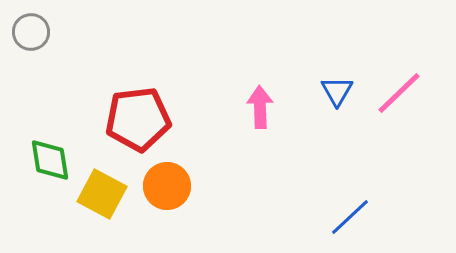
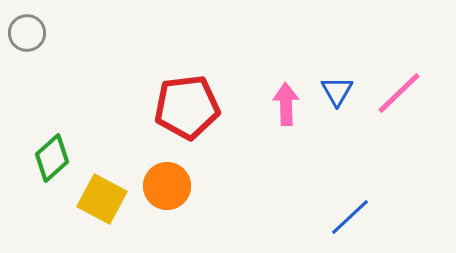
gray circle: moved 4 px left, 1 px down
pink arrow: moved 26 px right, 3 px up
red pentagon: moved 49 px right, 12 px up
green diamond: moved 2 px right, 2 px up; rotated 57 degrees clockwise
yellow square: moved 5 px down
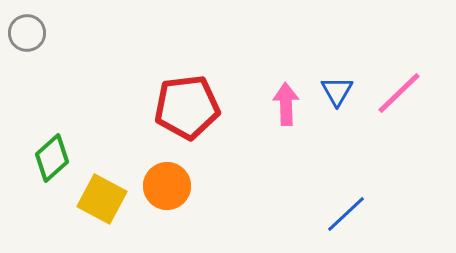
blue line: moved 4 px left, 3 px up
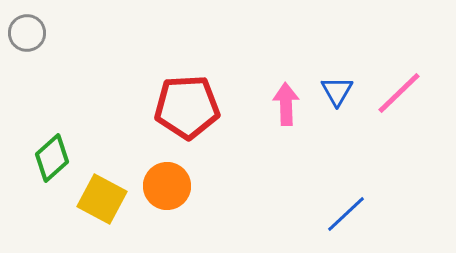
red pentagon: rotated 4 degrees clockwise
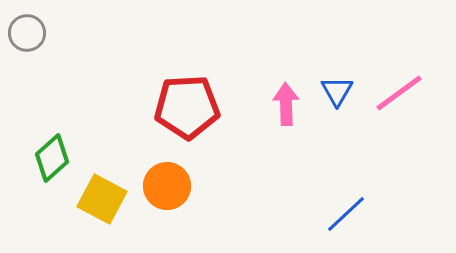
pink line: rotated 8 degrees clockwise
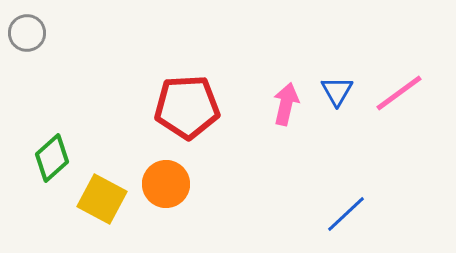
pink arrow: rotated 15 degrees clockwise
orange circle: moved 1 px left, 2 px up
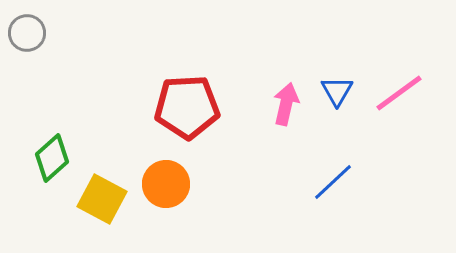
blue line: moved 13 px left, 32 px up
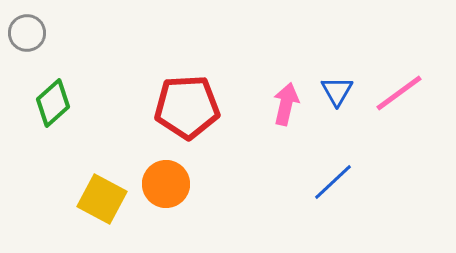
green diamond: moved 1 px right, 55 px up
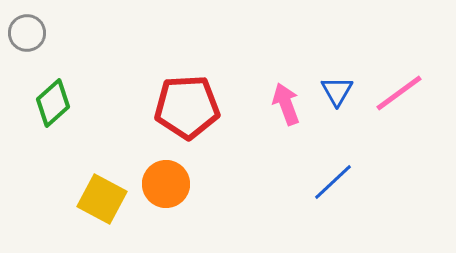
pink arrow: rotated 33 degrees counterclockwise
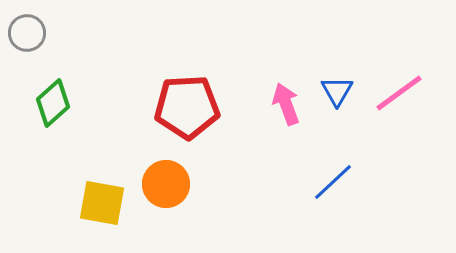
yellow square: moved 4 px down; rotated 18 degrees counterclockwise
